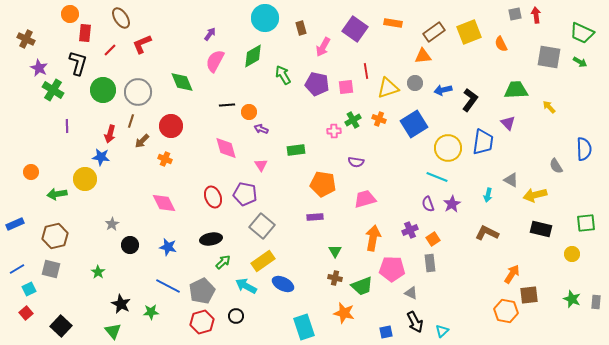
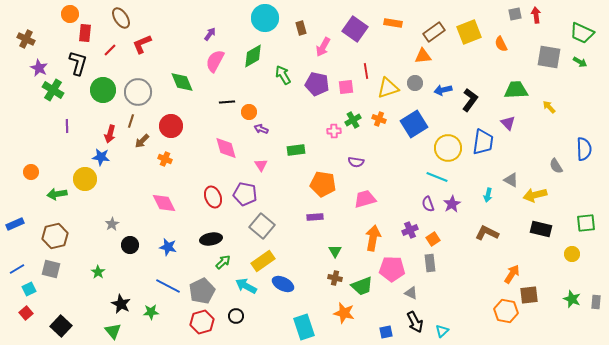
black line at (227, 105): moved 3 px up
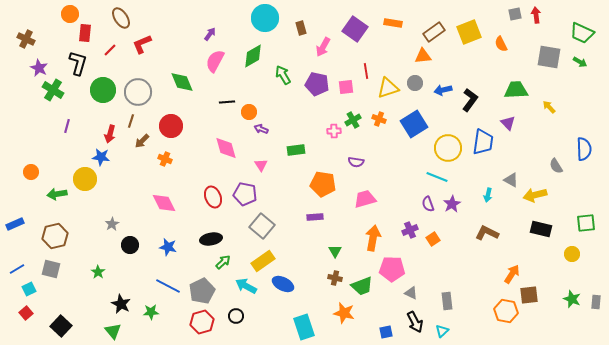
purple line at (67, 126): rotated 16 degrees clockwise
gray rectangle at (430, 263): moved 17 px right, 38 px down
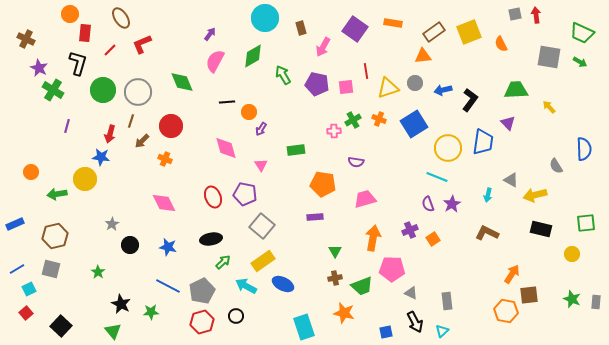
purple arrow at (261, 129): rotated 80 degrees counterclockwise
brown cross at (335, 278): rotated 24 degrees counterclockwise
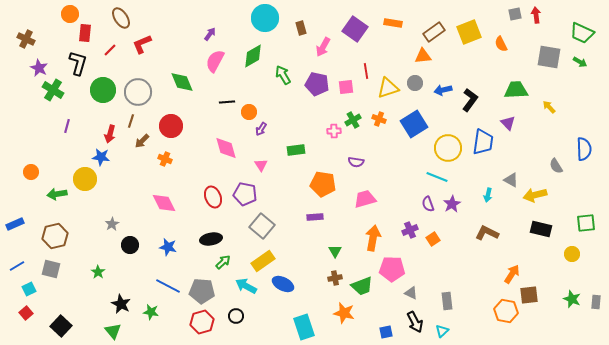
blue line at (17, 269): moved 3 px up
gray pentagon at (202, 291): rotated 30 degrees clockwise
green star at (151, 312): rotated 14 degrees clockwise
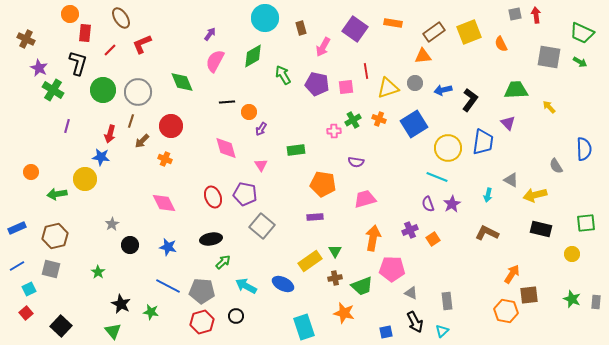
blue rectangle at (15, 224): moved 2 px right, 4 px down
yellow rectangle at (263, 261): moved 47 px right
